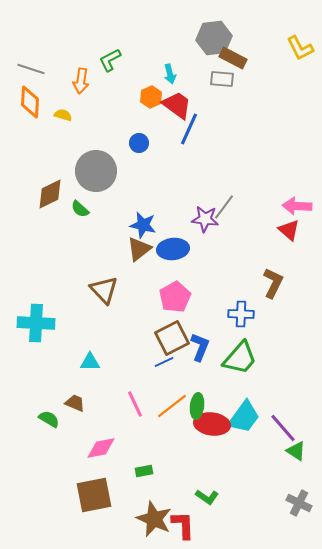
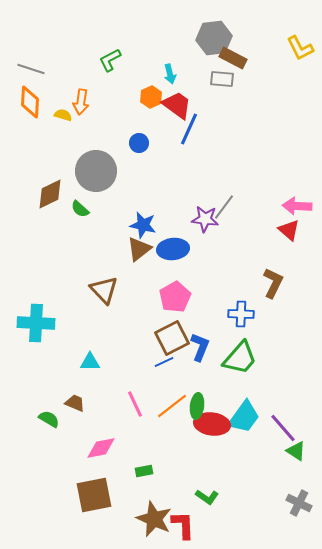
orange arrow at (81, 81): moved 21 px down
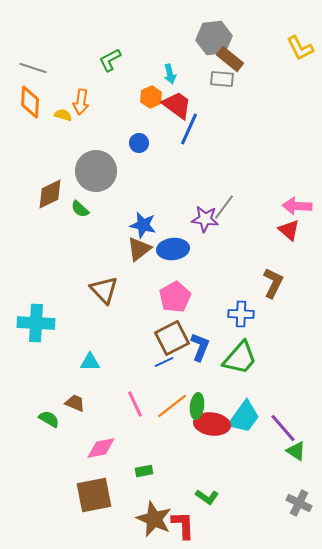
brown rectangle at (233, 58): moved 3 px left, 1 px down; rotated 12 degrees clockwise
gray line at (31, 69): moved 2 px right, 1 px up
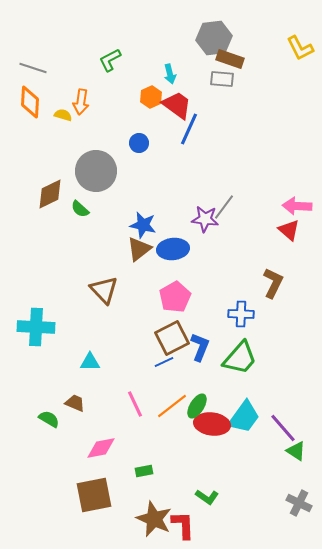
brown rectangle at (230, 59): rotated 20 degrees counterclockwise
cyan cross at (36, 323): moved 4 px down
green ellipse at (197, 406): rotated 25 degrees clockwise
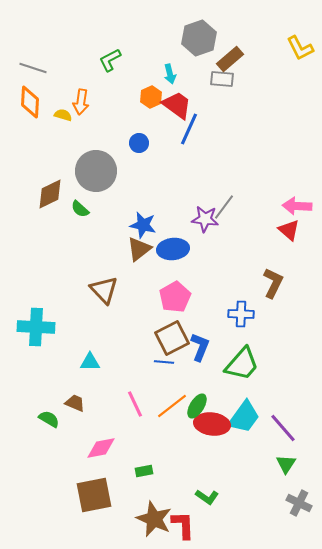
gray hexagon at (214, 38): moved 15 px left; rotated 12 degrees counterclockwise
brown rectangle at (230, 59): rotated 60 degrees counterclockwise
green trapezoid at (240, 358): moved 2 px right, 6 px down
blue line at (164, 362): rotated 30 degrees clockwise
green triangle at (296, 451): moved 10 px left, 13 px down; rotated 30 degrees clockwise
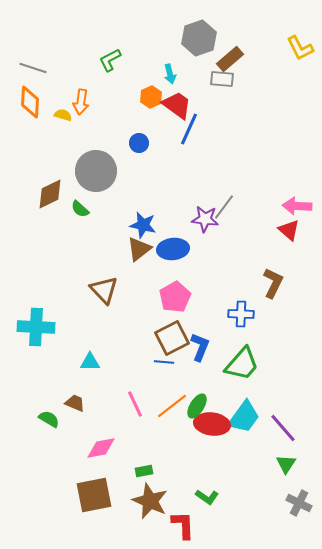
brown star at (154, 519): moved 4 px left, 18 px up
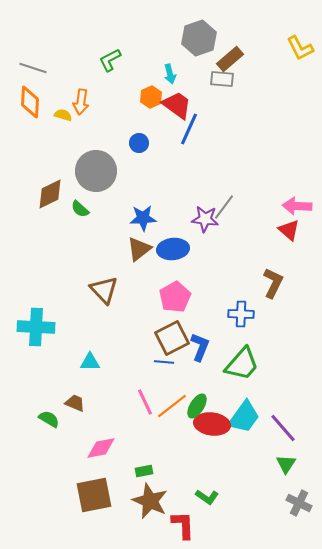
blue star at (143, 225): moved 7 px up; rotated 16 degrees counterclockwise
pink line at (135, 404): moved 10 px right, 2 px up
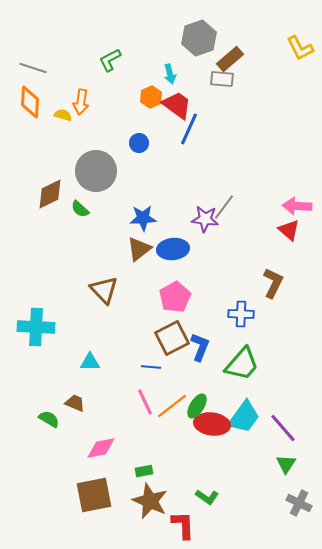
blue line at (164, 362): moved 13 px left, 5 px down
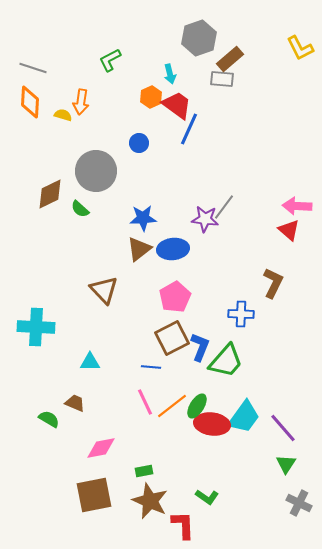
green trapezoid at (242, 364): moved 16 px left, 3 px up
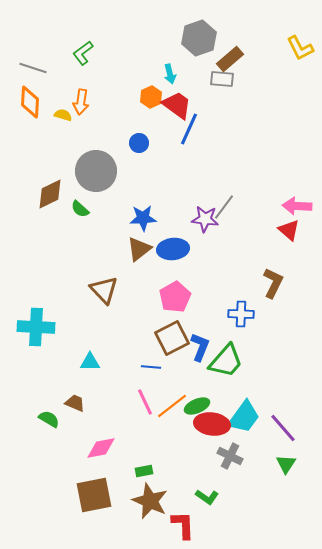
green L-shape at (110, 60): moved 27 px left, 7 px up; rotated 10 degrees counterclockwise
green ellipse at (197, 406): rotated 35 degrees clockwise
gray cross at (299, 503): moved 69 px left, 47 px up
